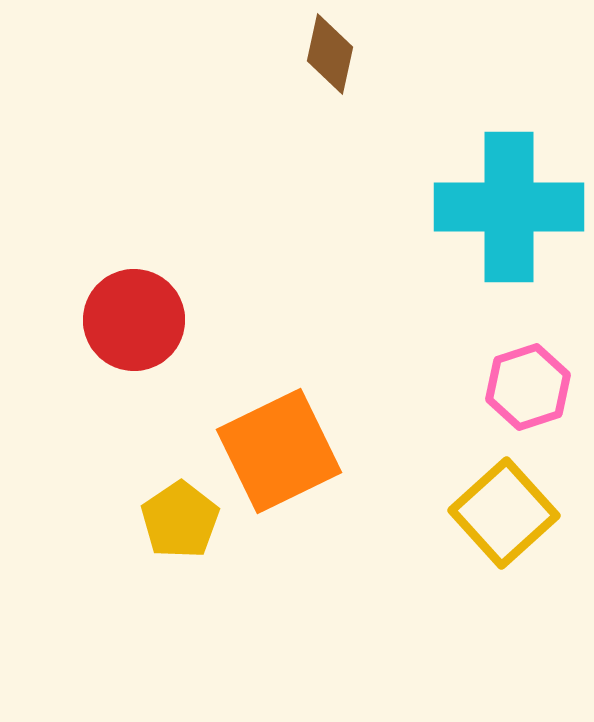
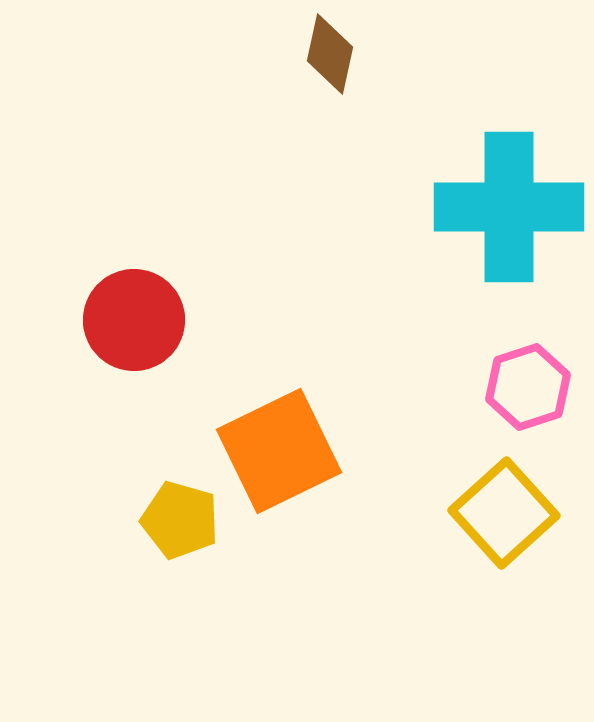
yellow pentagon: rotated 22 degrees counterclockwise
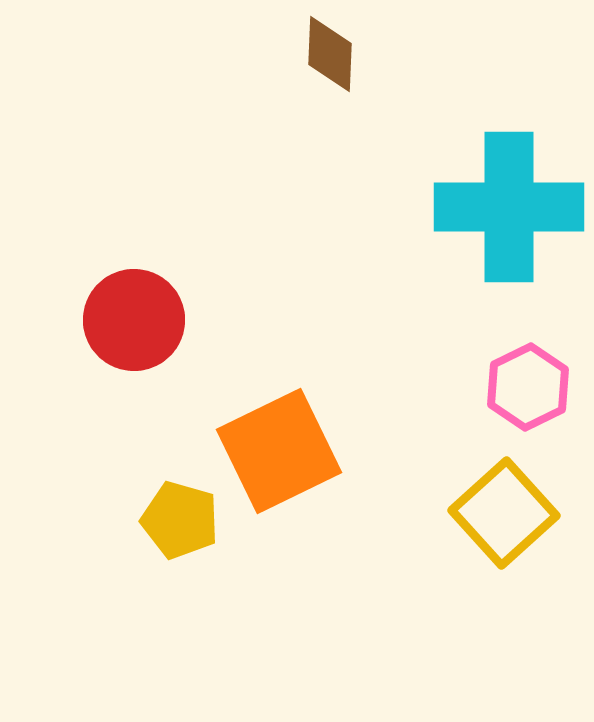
brown diamond: rotated 10 degrees counterclockwise
pink hexagon: rotated 8 degrees counterclockwise
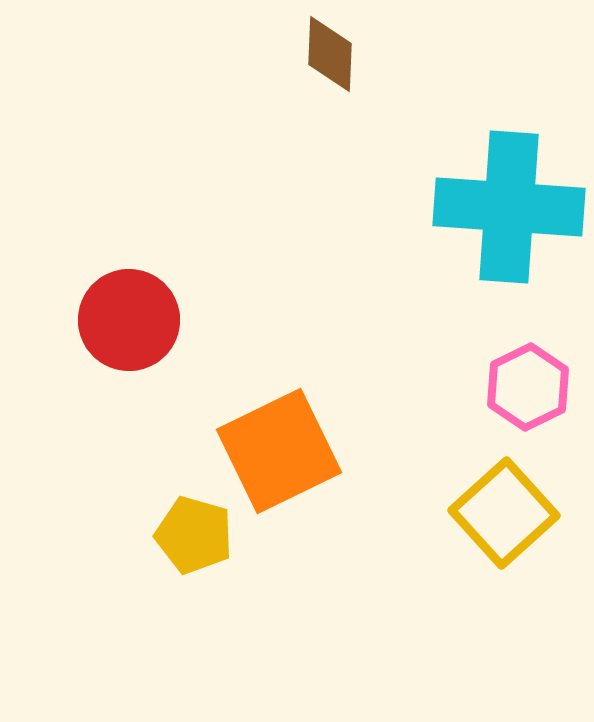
cyan cross: rotated 4 degrees clockwise
red circle: moved 5 px left
yellow pentagon: moved 14 px right, 15 px down
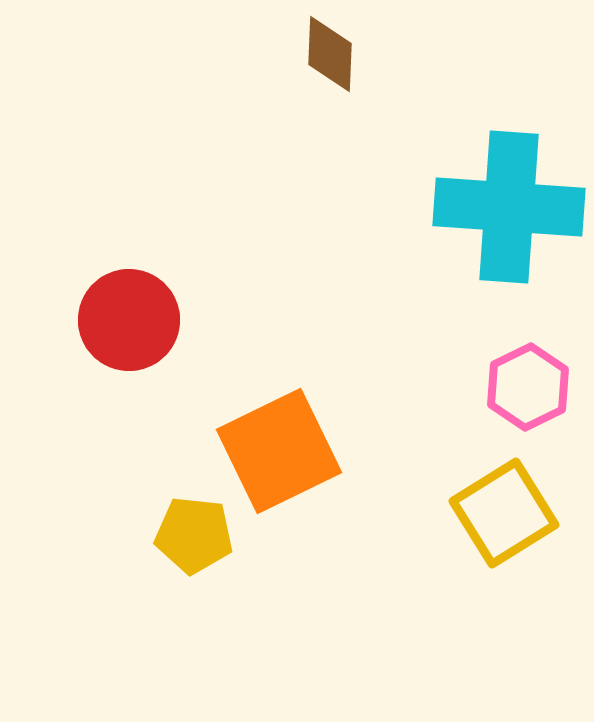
yellow square: rotated 10 degrees clockwise
yellow pentagon: rotated 10 degrees counterclockwise
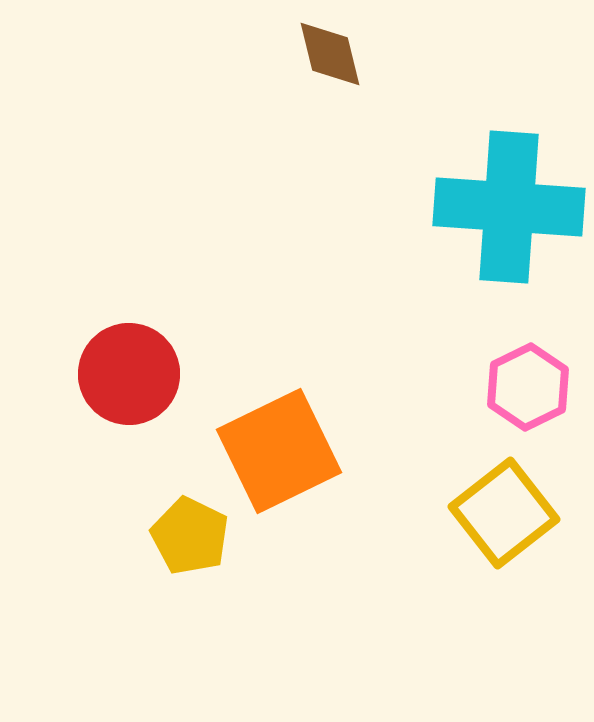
brown diamond: rotated 16 degrees counterclockwise
red circle: moved 54 px down
yellow square: rotated 6 degrees counterclockwise
yellow pentagon: moved 4 px left, 1 px down; rotated 20 degrees clockwise
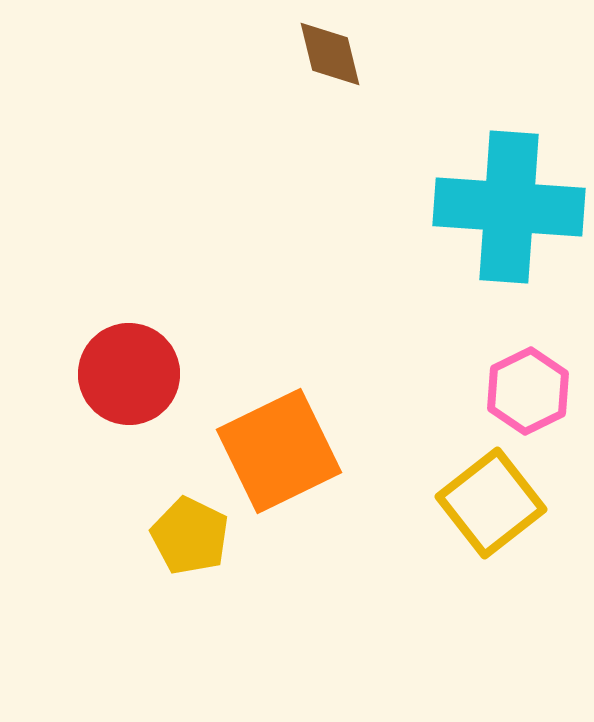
pink hexagon: moved 4 px down
yellow square: moved 13 px left, 10 px up
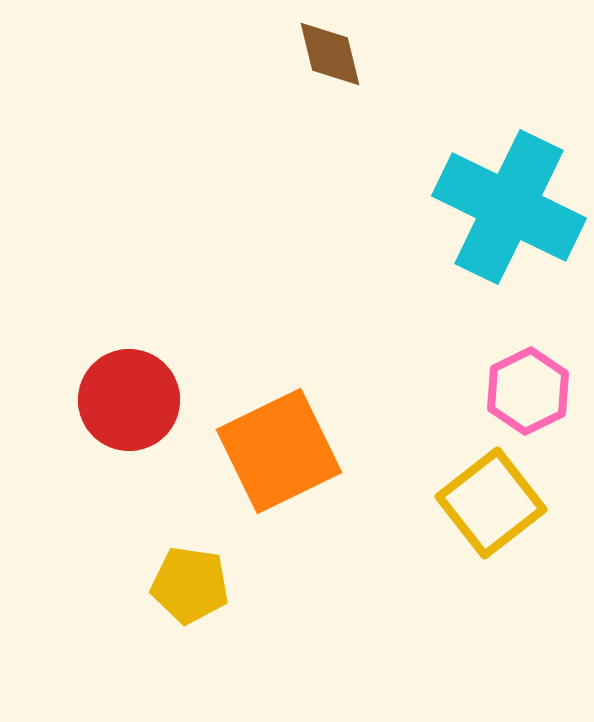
cyan cross: rotated 22 degrees clockwise
red circle: moved 26 px down
yellow pentagon: moved 49 px down; rotated 18 degrees counterclockwise
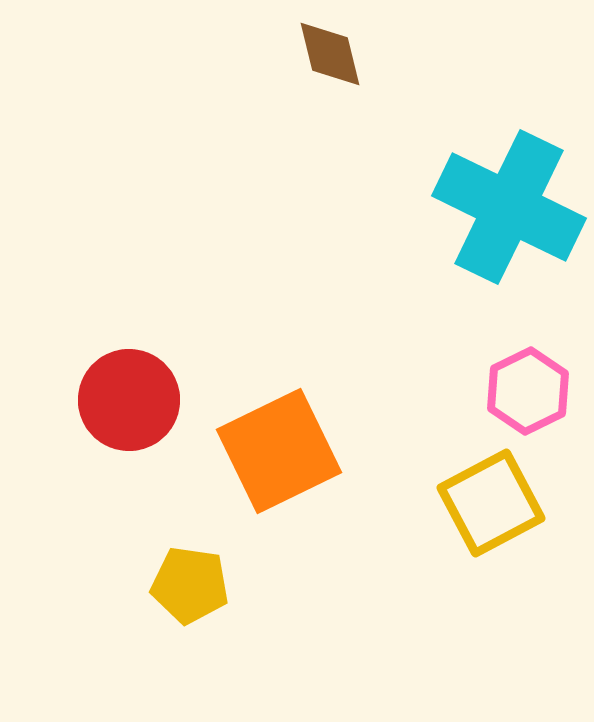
yellow square: rotated 10 degrees clockwise
